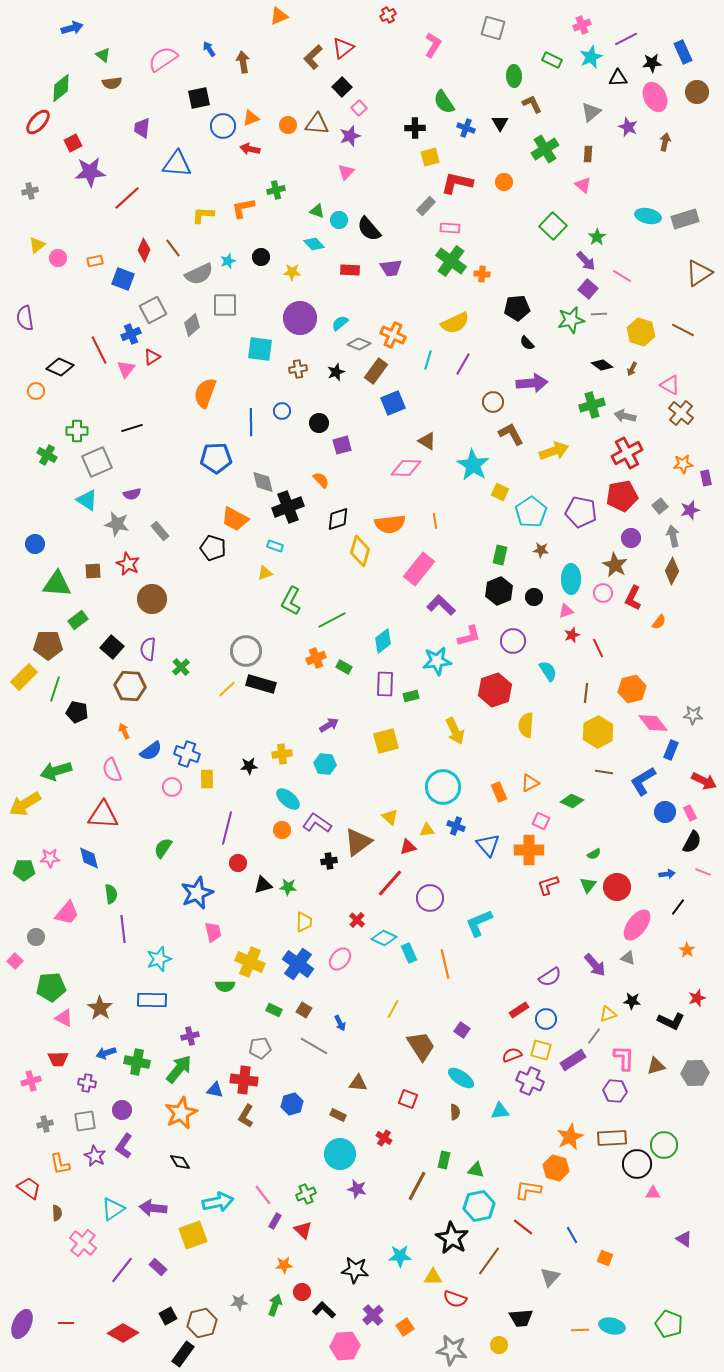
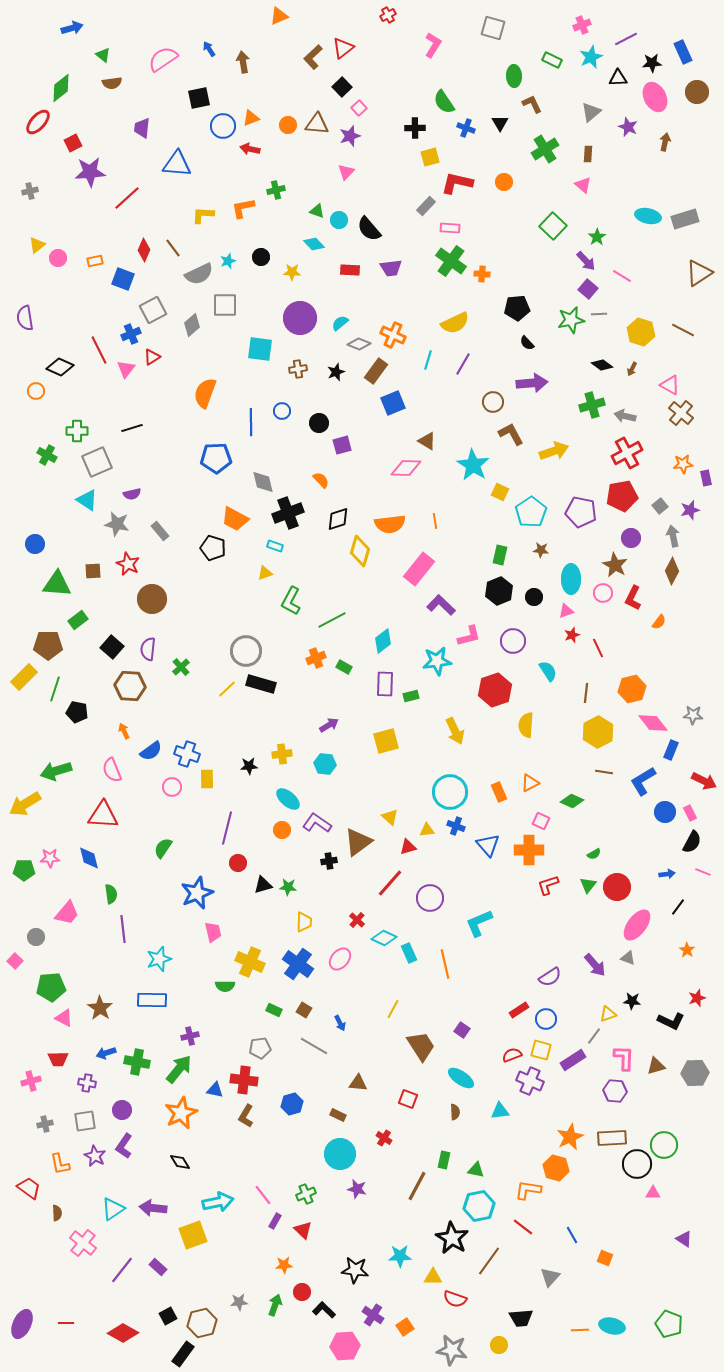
black cross at (288, 507): moved 6 px down
cyan circle at (443, 787): moved 7 px right, 5 px down
purple cross at (373, 1315): rotated 15 degrees counterclockwise
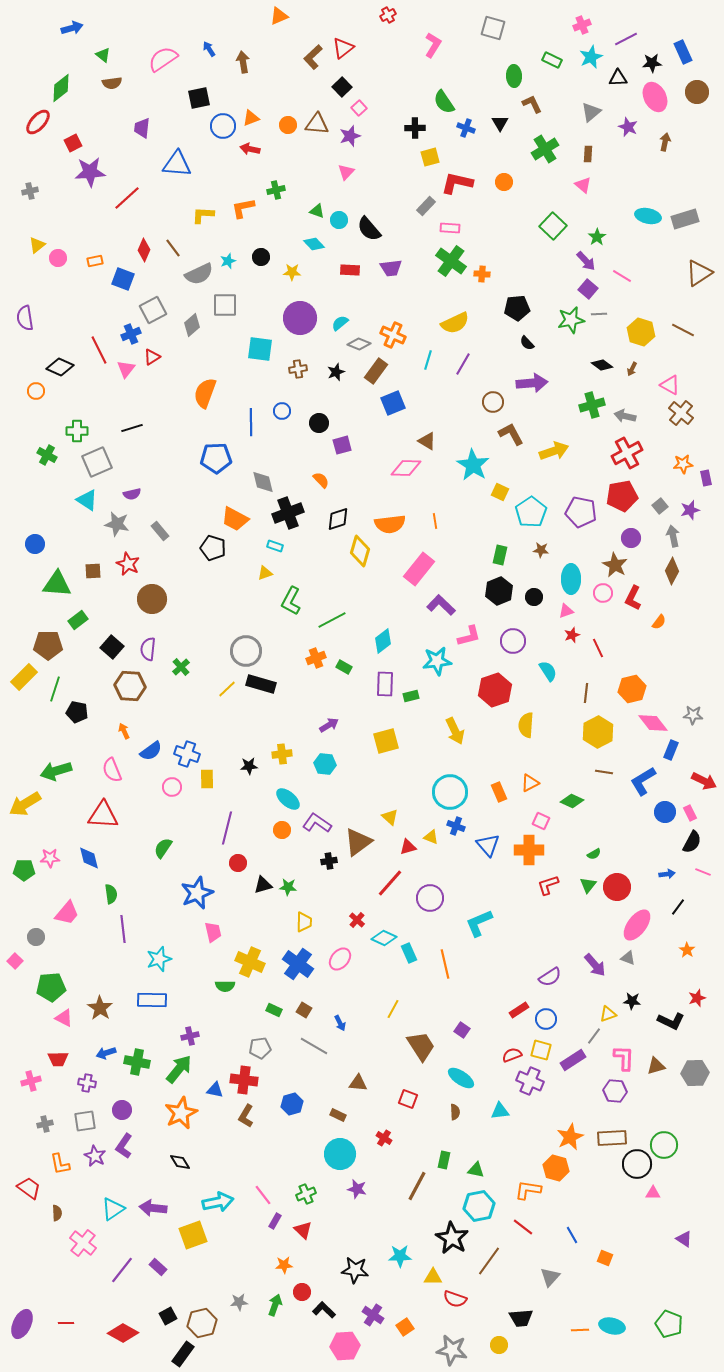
yellow triangle at (427, 830): moved 4 px right, 7 px down; rotated 28 degrees clockwise
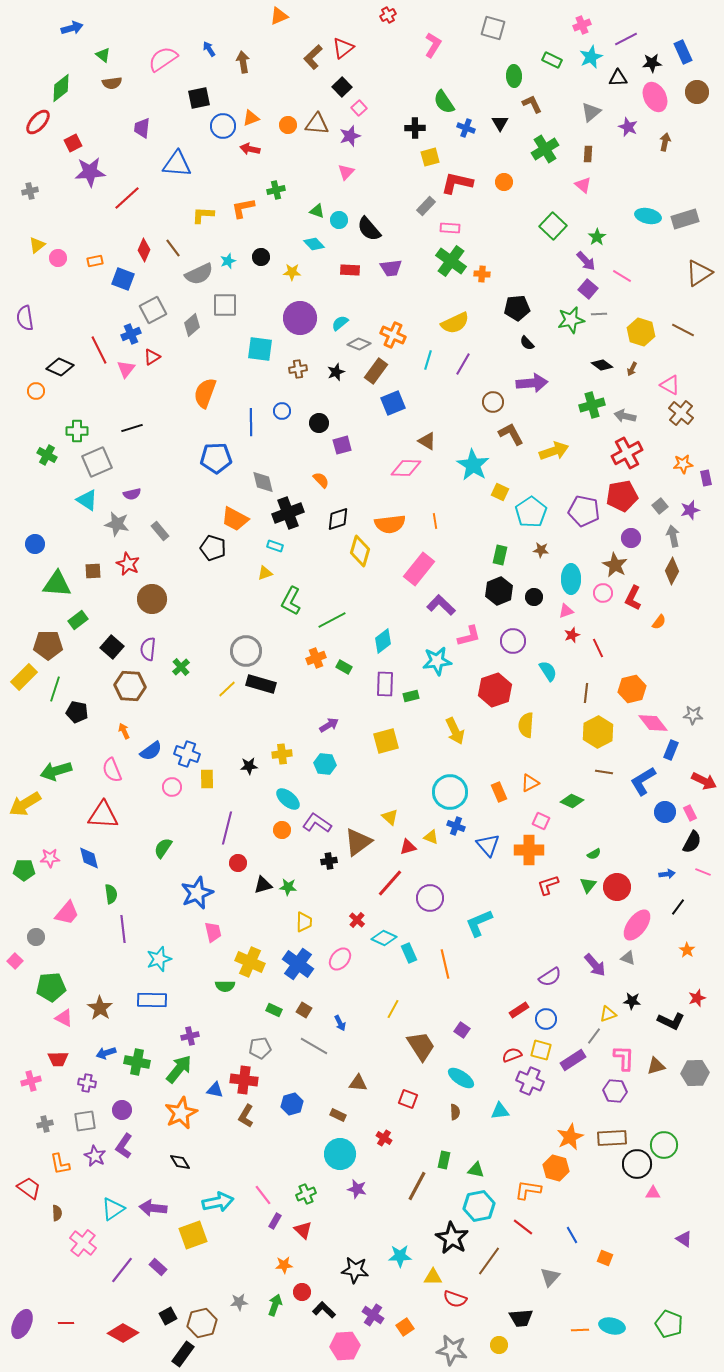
purple pentagon at (581, 512): moved 3 px right, 1 px up
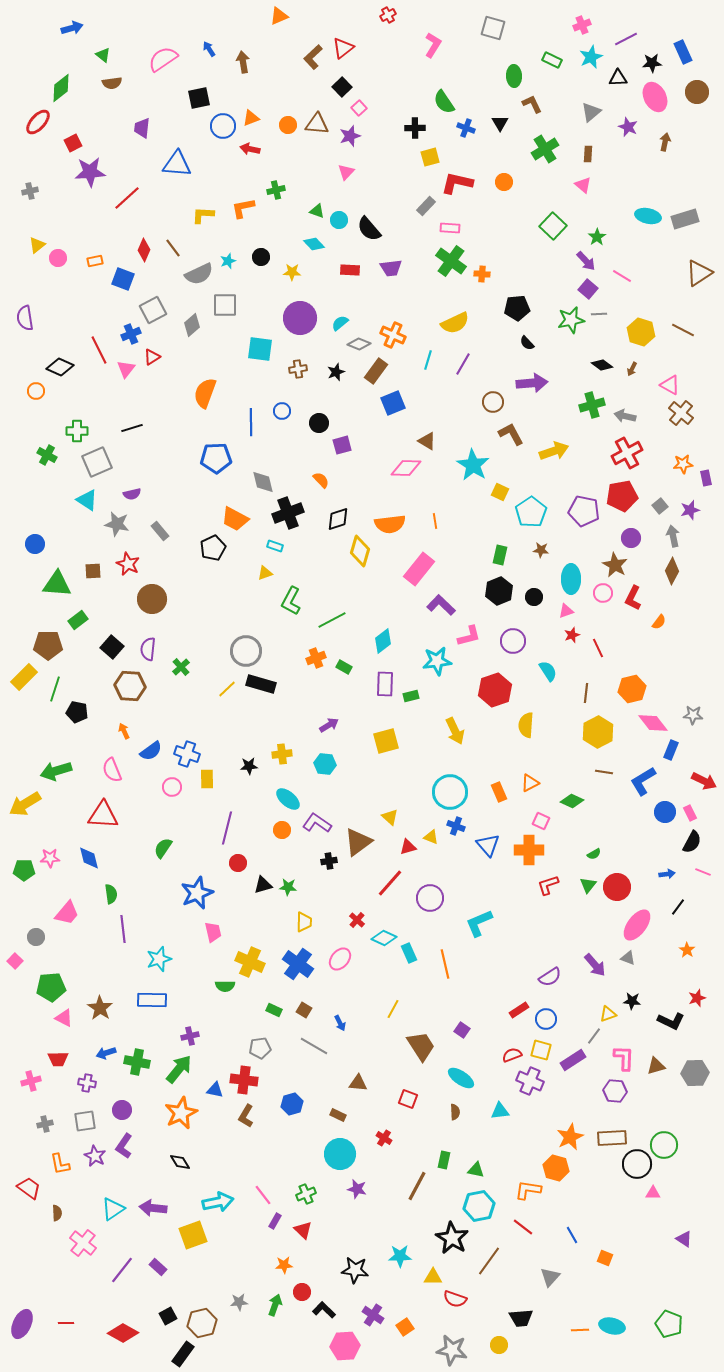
black pentagon at (213, 548): rotated 30 degrees clockwise
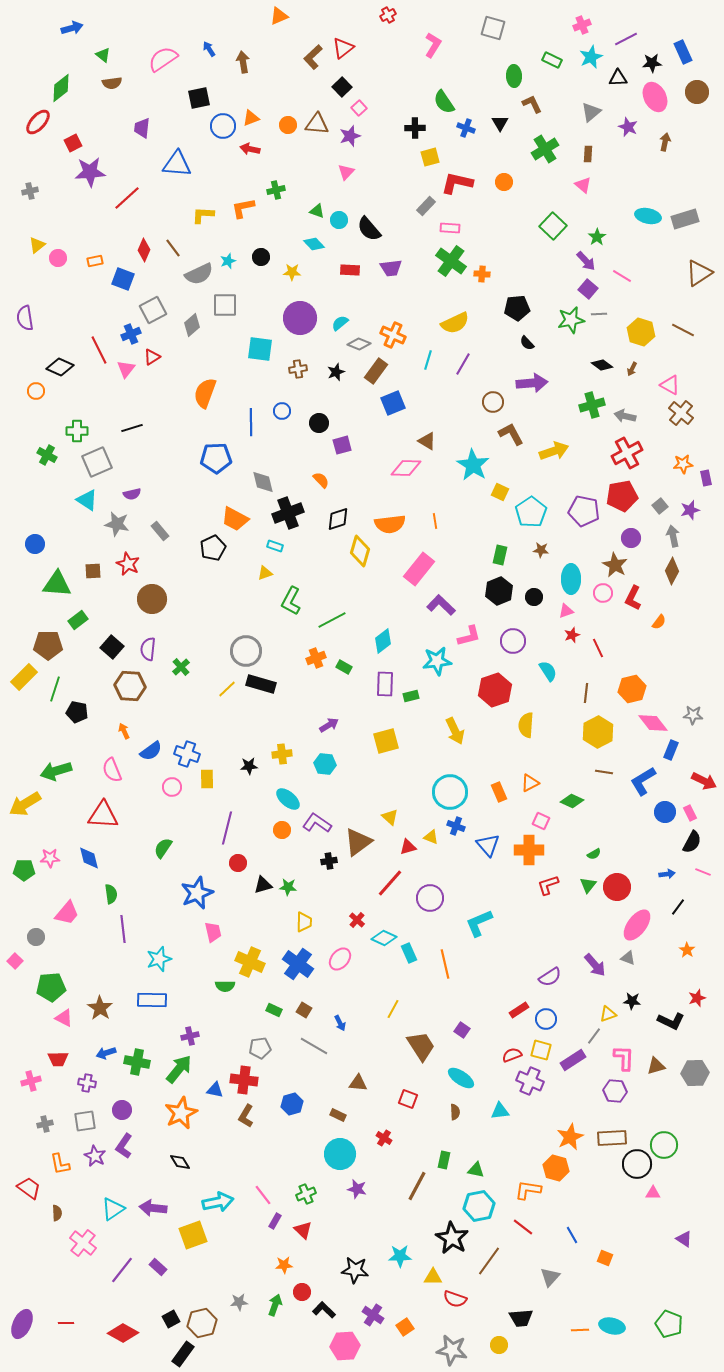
black square at (168, 1316): moved 3 px right, 3 px down
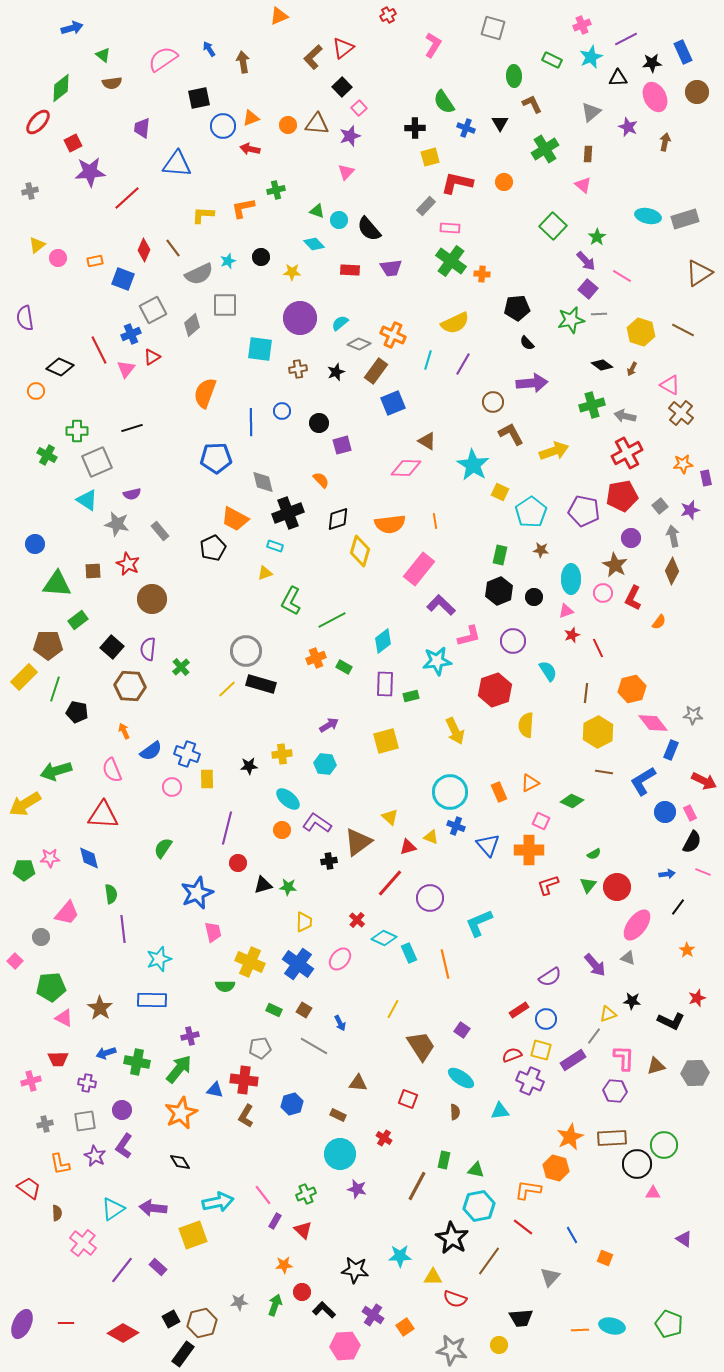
gray circle at (36, 937): moved 5 px right
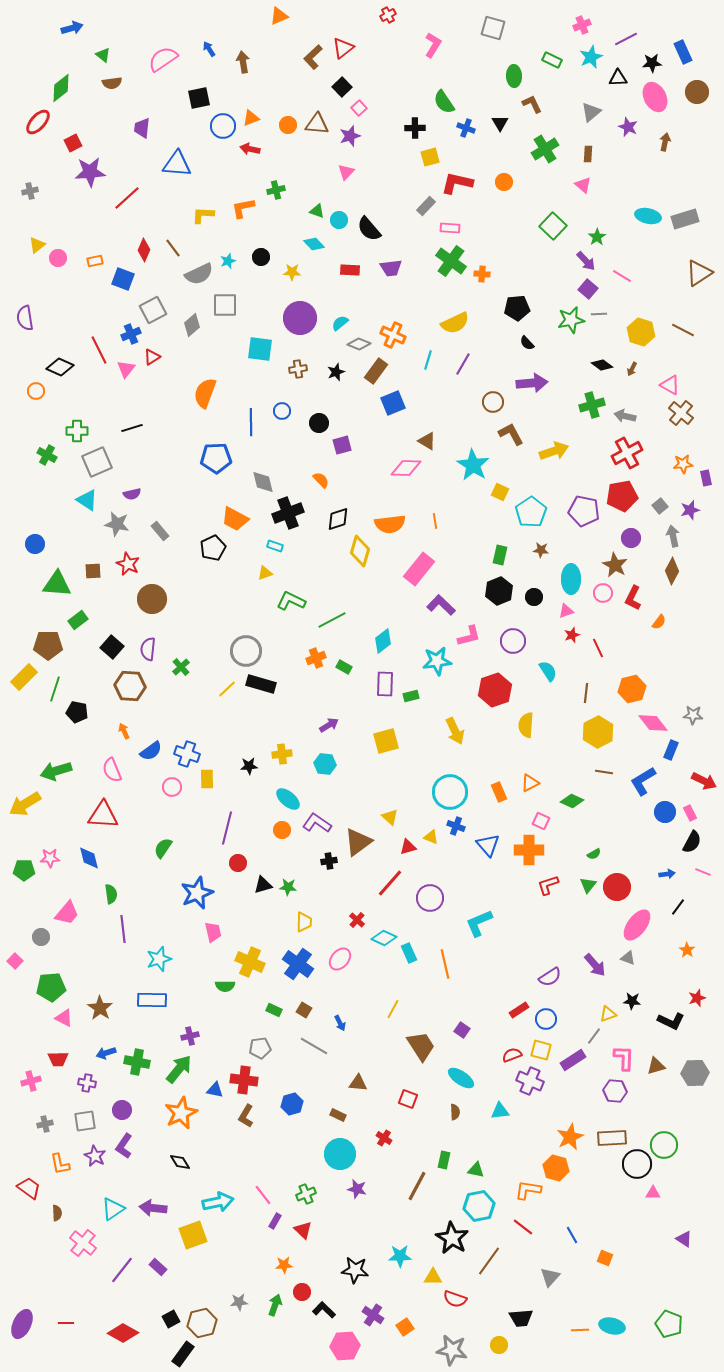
green L-shape at (291, 601): rotated 88 degrees clockwise
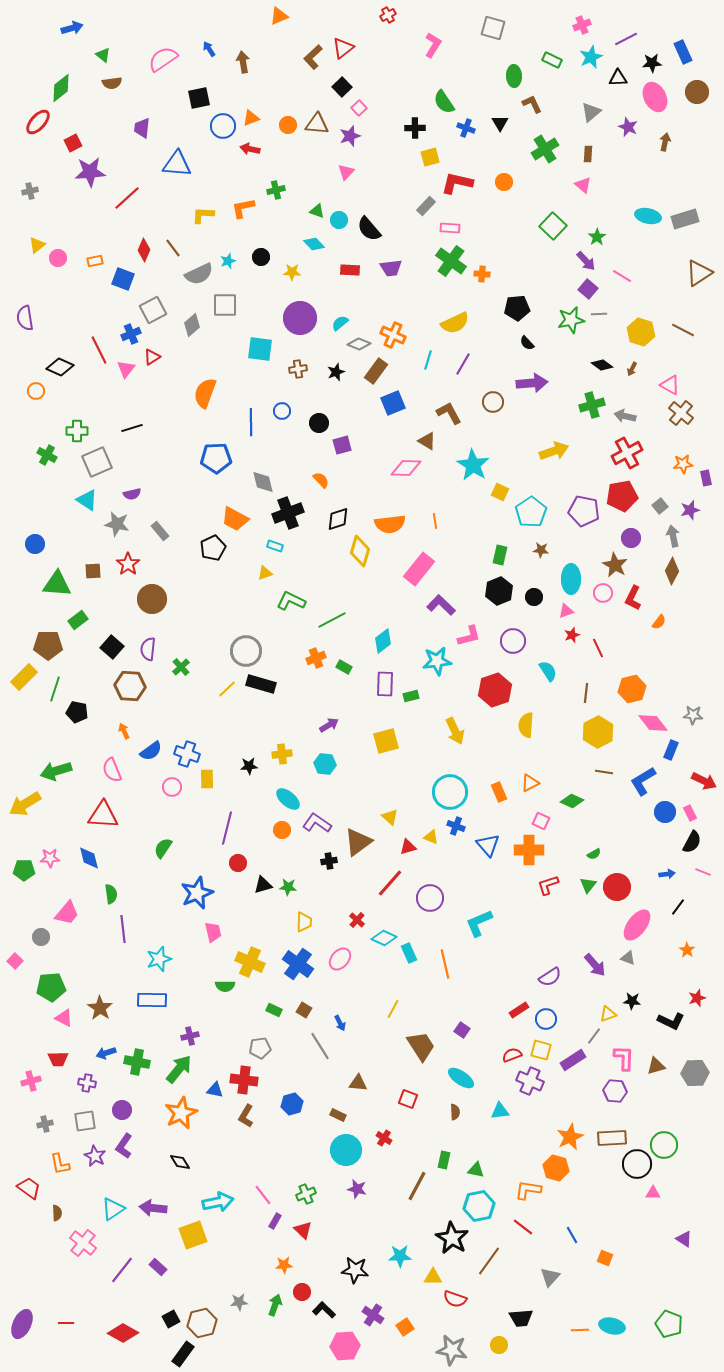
brown L-shape at (511, 434): moved 62 px left, 21 px up
red star at (128, 564): rotated 10 degrees clockwise
gray line at (314, 1046): moved 6 px right; rotated 28 degrees clockwise
cyan circle at (340, 1154): moved 6 px right, 4 px up
